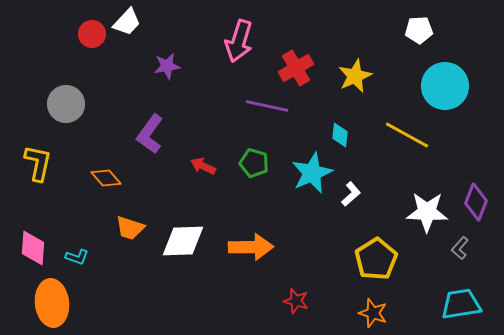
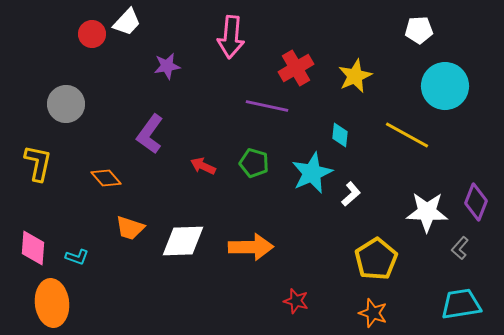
pink arrow: moved 8 px left, 4 px up; rotated 12 degrees counterclockwise
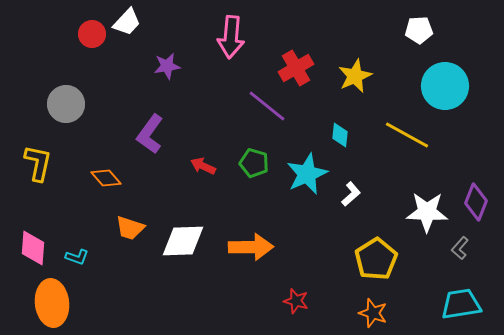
purple line: rotated 27 degrees clockwise
cyan star: moved 5 px left, 1 px down
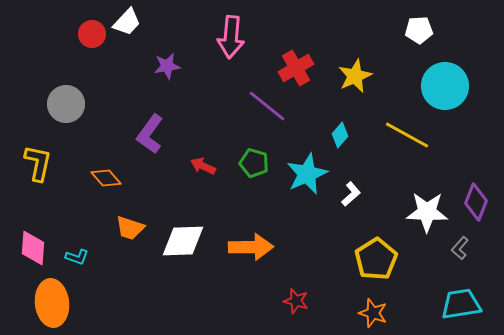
cyan diamond: rotated 35 degrees clockwise
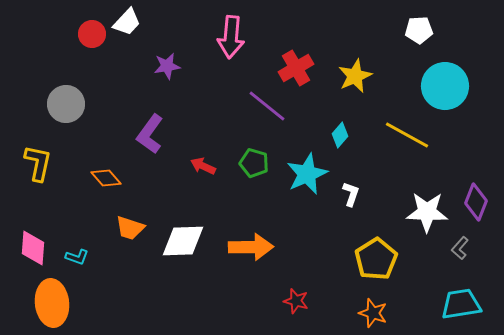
white L-shape: rotated 30 degrees counterclockwise
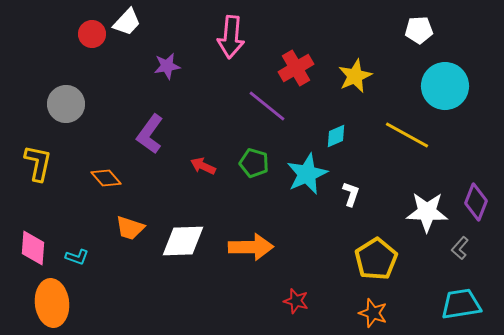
cyan diamond: moved 4 px left, 1 px down; rotated 25 degrees clockwise
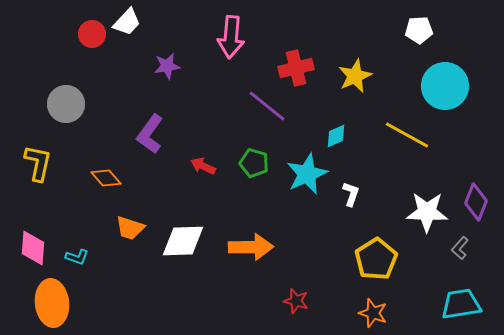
red cross: rotated 16 degrees clockwise
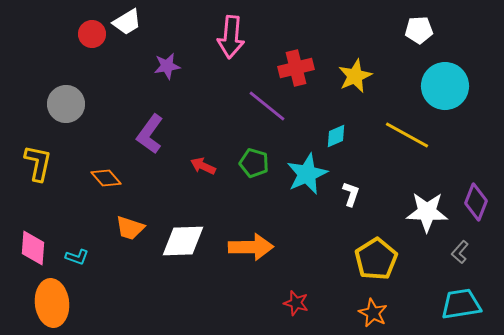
white trapezoid: rotated 16 degrees clockwise
gray L-shape: moved 4 px down
red star: moved 2 px down
orange star: rotated 8 degrees clockwise
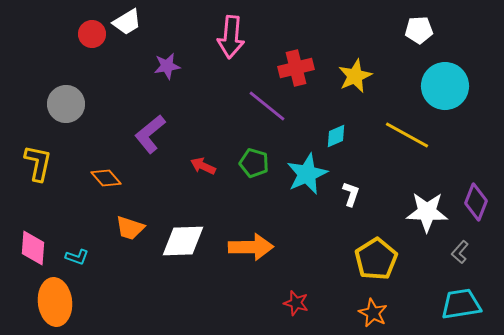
purple L-shape: rotated 15 degrees clockwise
orange ellipse: moved 3 px right, 1 px up
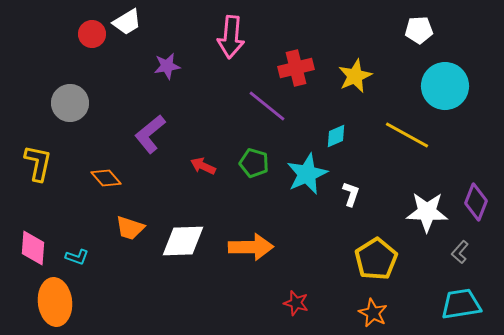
gray circle: moved 4 px right, 1 px up
